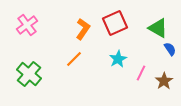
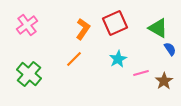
pink line: rotated 49 degrees clockwise
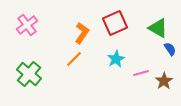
orange L-shape: moved 1 px left, 4 px down
cyan star: moved 2 px left
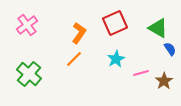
orange L-shape: moved 3 px left
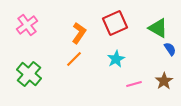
pink line: moved 7 px left, 11 px down
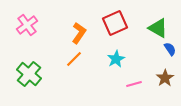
brown star: moved 1 px right, 3 px up
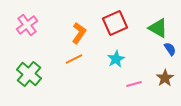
orange line: rotated 18 degrees clockwise
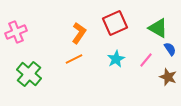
pink cross: moved 11 px left, 7 px down; rotated 15 degrees clockwise
brown star: moved 3 px right, 1 px up; rotated 18 degrees counterclockwise
pink line: moved 12 px right, 24 px up; rotated 35 degrees counterclockwise
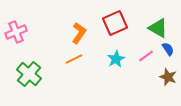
blue semicircle: moved 2 px left
pink line: moved 4 px up; rotated 14 degrees clockwise
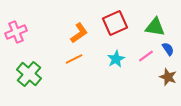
green triangle: moved 3 px left, 1 px up; rotated 20 degrees counterclockwise
orange L-shape: rotated 20 degrees clockwise
